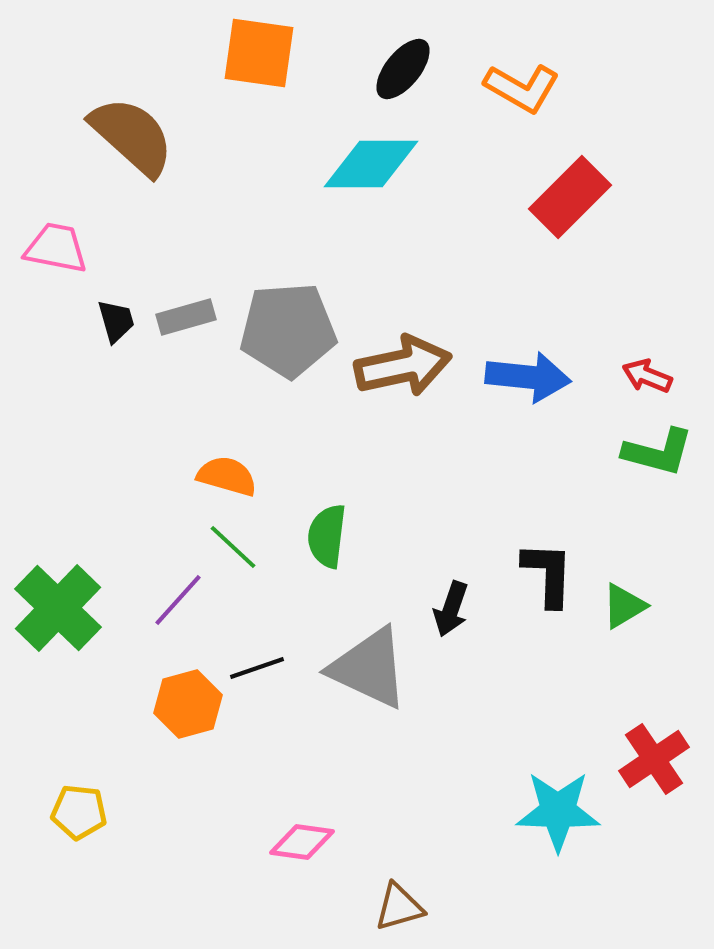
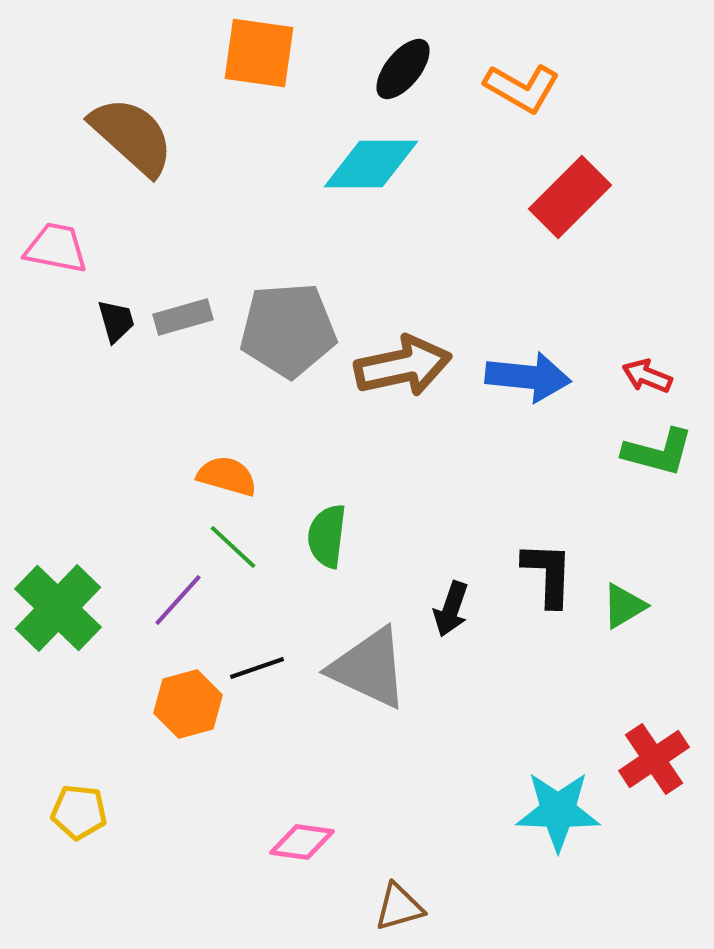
gray rectangle: moved 3 px left
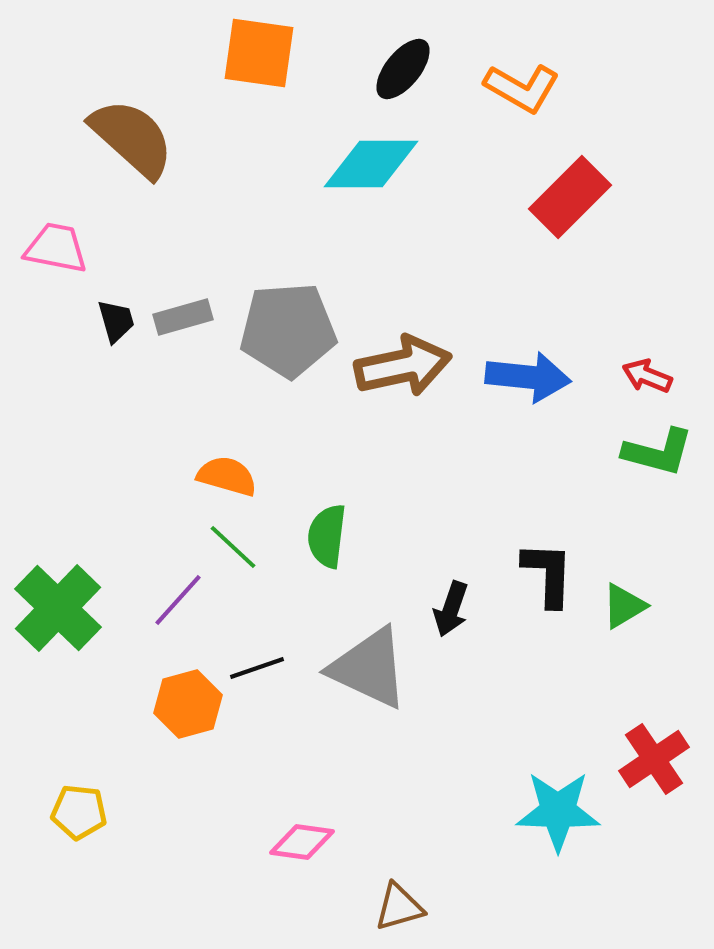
brown semicircle: moved 2 px down
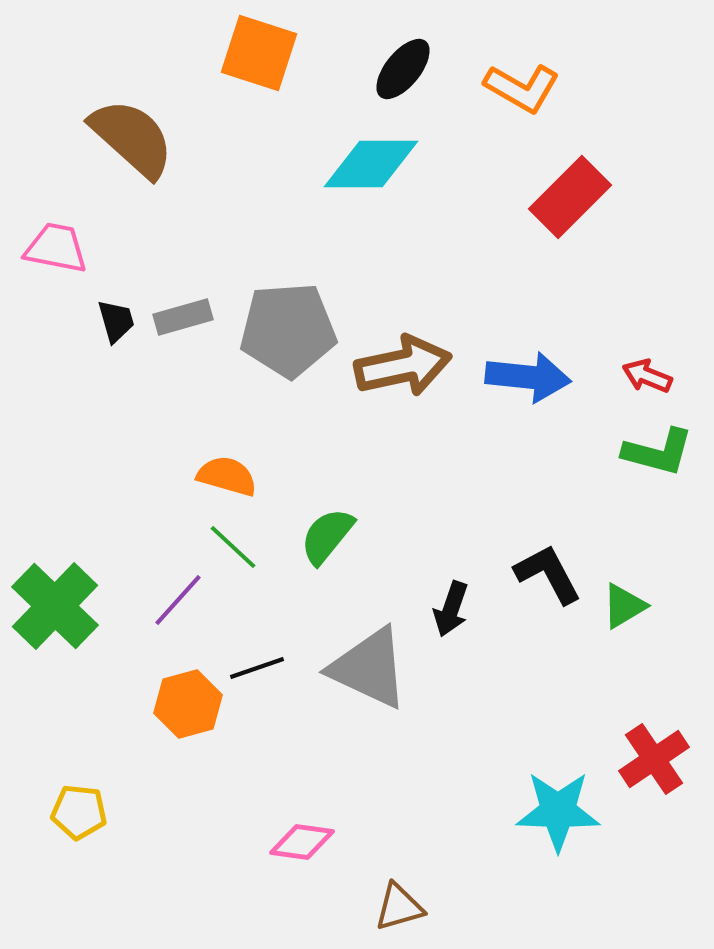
orange square: rotated 10 degrees clockwise
green semicircle: rotated 32 degrees clockwise
black L-shape: rotated 30 degrees counterclockwise
green cross: moved 3 px left, 2 px up
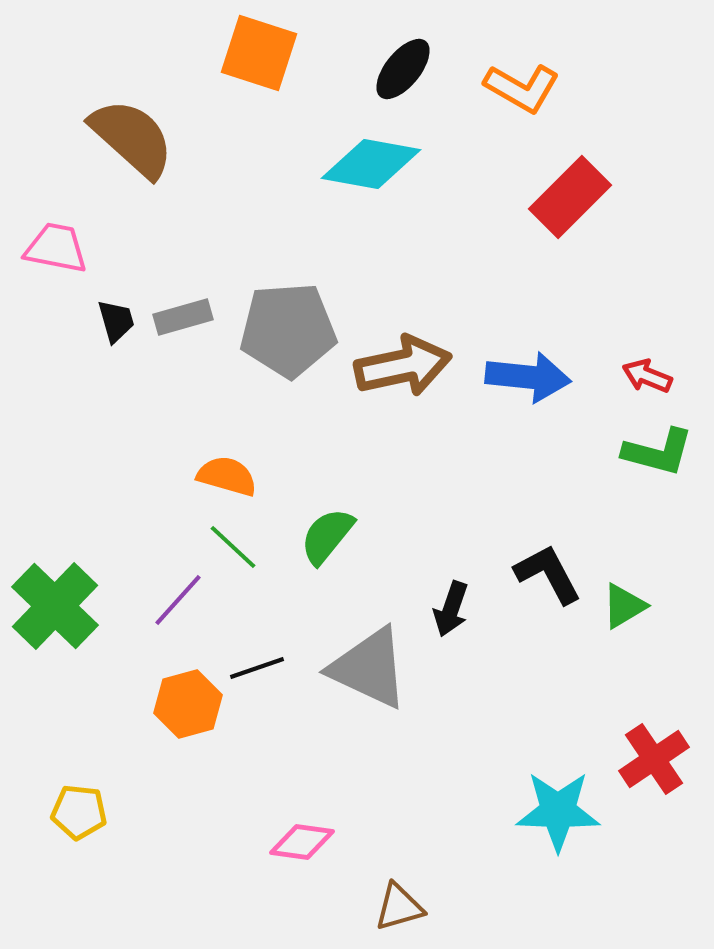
cyan diamond: rotated 10 degrees clockwise
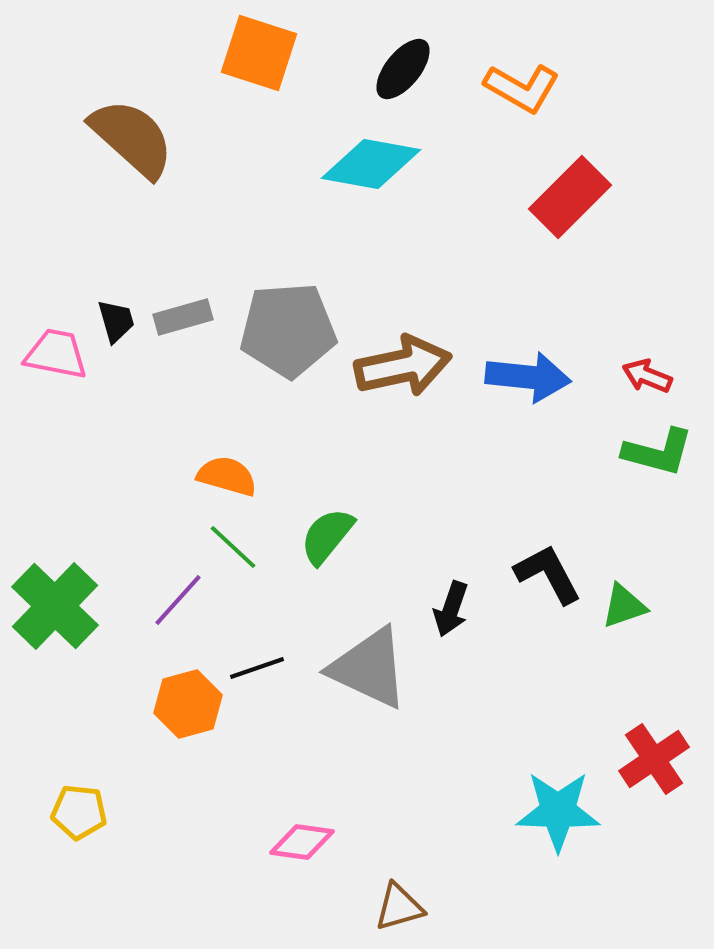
pink trapezoid: moved 106 px down
green triangle: rotated 12 degrees clockwise
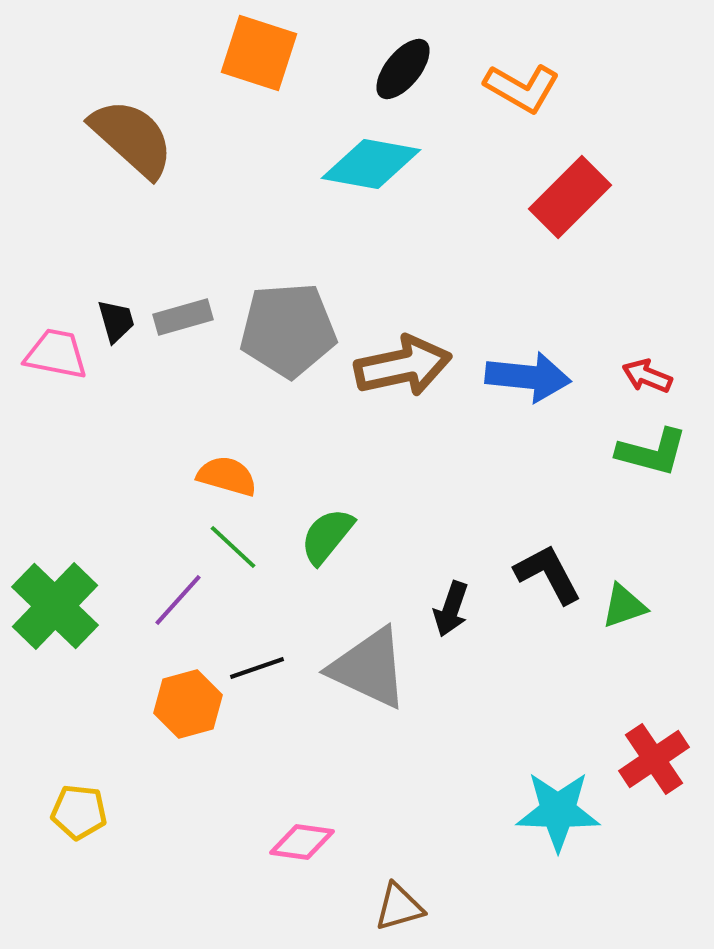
green L-shape: moved 6 px left
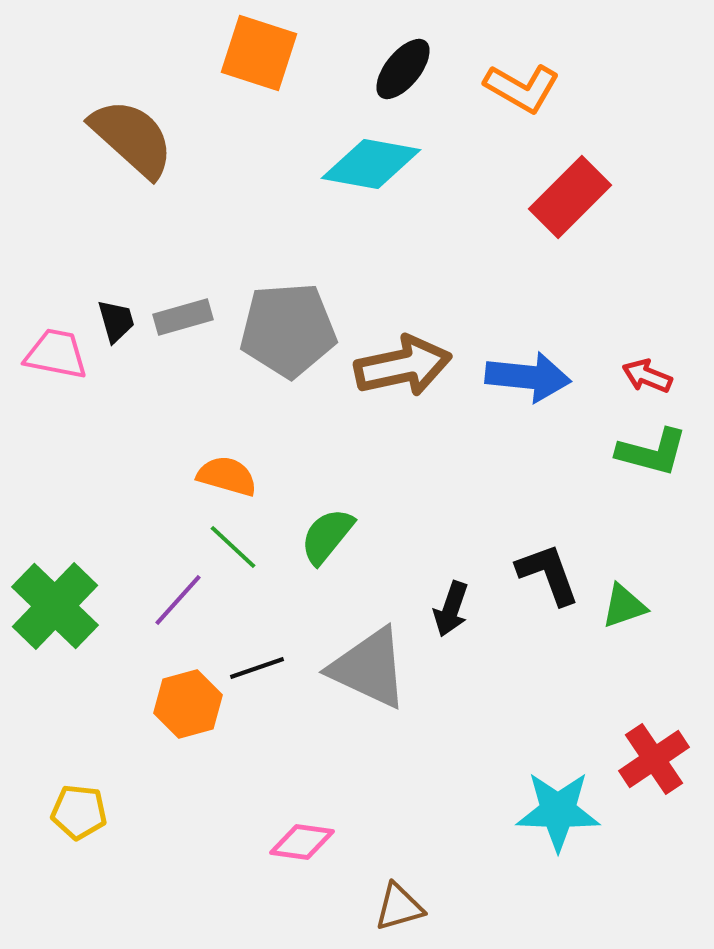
black L-shape: rotated 8 degrees clockwise
